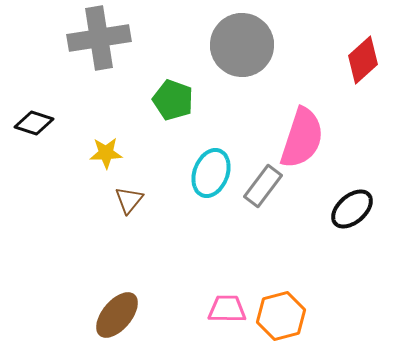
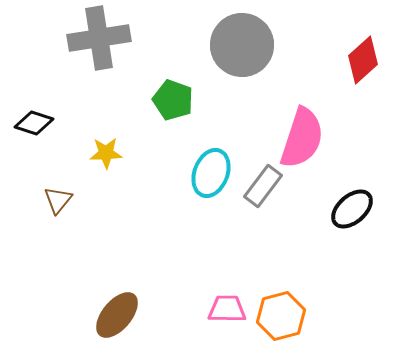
brown triangle: moved 71 px left
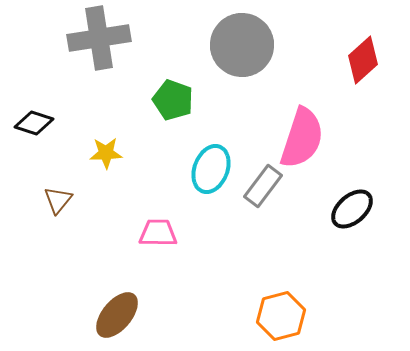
cyan ellipse: moved 4 px up
pink trapezoid: moved 69 px left, 76 px up
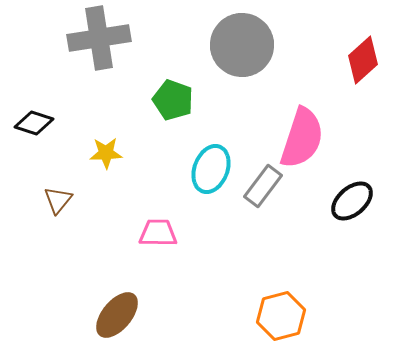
black ellipse: moved 8 px up
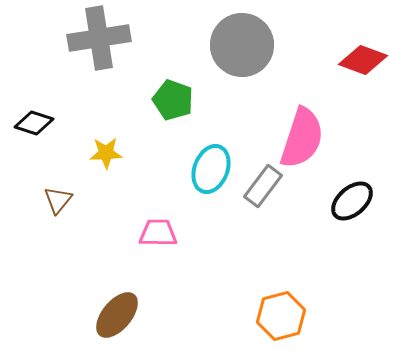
red diamond: rotated 63 degrees clockwise
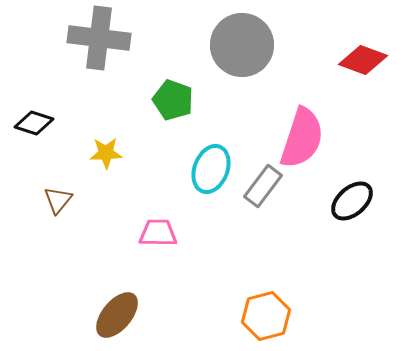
gray cross: rotated 16 degrees clockwise
orange hexagon: moved 15 px left
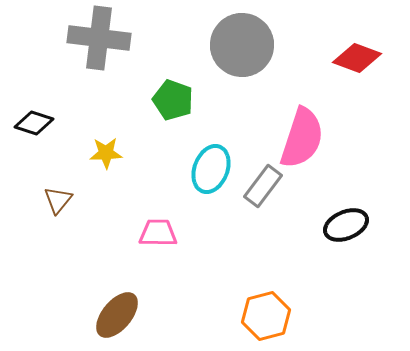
red diamond: moved 6 px left, 2 px up
black ellipse: moved 6 px left, 24 px down; rotated 18 degrees clockwise
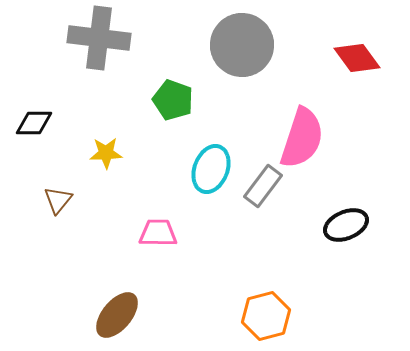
red diamond: rotated 33 degrees clockwise
black diamond: rotated 18 degrees counterclockwise
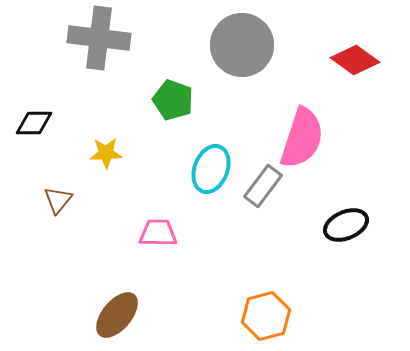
red diamond: moved 2 px left, 2 px down; rotated 18 degrees counterclockwise
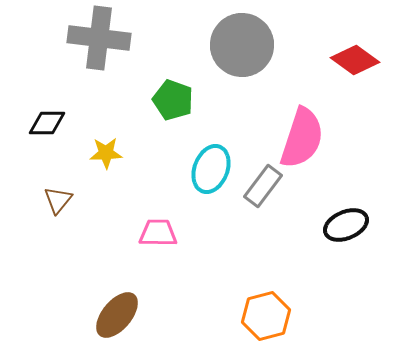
black diamond: moved 13 px right
